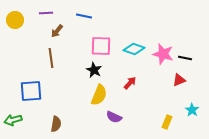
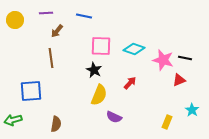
pink star: moved 6 px down
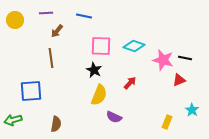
cyan diamond: moved 3 px up
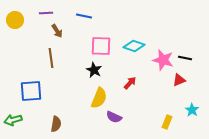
brown arrow: rotated 72 degrees counterclockwise
yellow semicircle: moved 3 px down
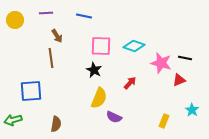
brown arrow: moved 5 px down
pink star: moved 2 px left, 3 px down
yellow rectangle: moved 3 px left, 1 px up
